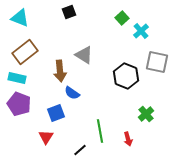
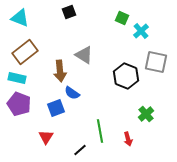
green square: rotated 24 degrees counterclockwise
gray square: moved 1 px left
blue square: moved 5 px up
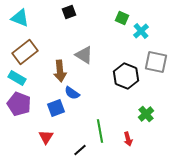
cyan rectangle: rotated 18 degrees clockwise
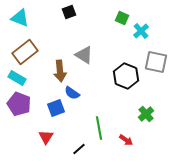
green line: moved 1 px left, 3 px up
red arrow: moved 2 px left, 1 px down; rotated 40 degrees counterclockwise
black line: moved 1 px left, 1 px up
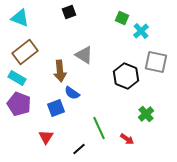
green line: rotated 15 degrees counterclockwise
red arrow: moved 1 px right, 1 px up
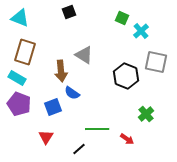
brown rectangle: rotated 35 degrees counterclockwise
brown arrow: moved 1 px right
blue square: moved 3 px left, 1 px up
green line: moved 2 px left, 1 px down; rotated 65 degrees counterclockwise
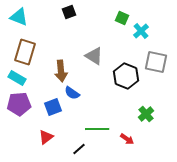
cyan triangle: moved 1 px left, 1 px up
gray triangle: moved 10 px right, 1 px down
purple pentagon: rotated 25 degrees counterclockwise
red triangle: rotated 21 degrees clockwise
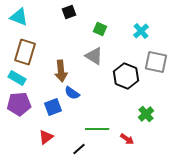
green square: moved 22 px left, 11 px down
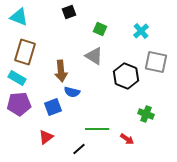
blue semicircle: moved 1 px up; rotated 21 degrees counterclockwise
green cross: rotated 28 degrees counterclockwise
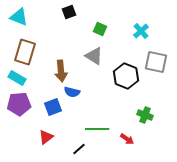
green cross: moved 1 px left, 1 px down
